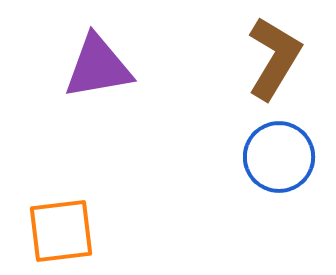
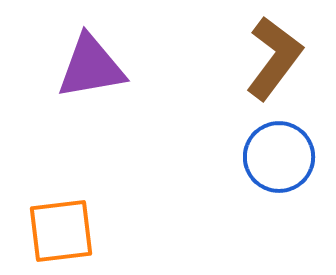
brown L-shape: rotated 6 degrees clockwise
purple triangle: moved 7 px left
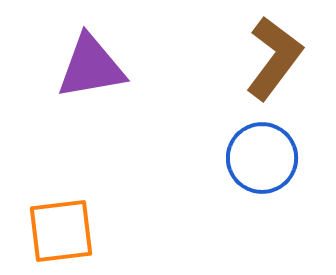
blue circle: moved 17 px left, 1 px down
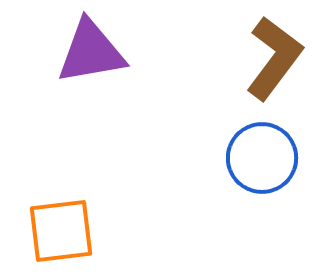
purple triangle: moved 15 px up
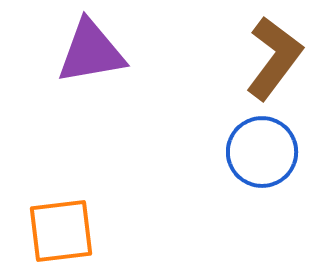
blue circle: moved 6 px up
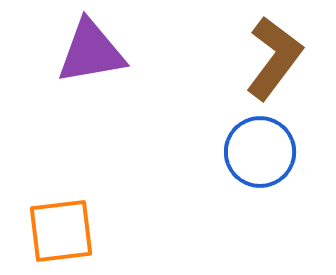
blue circle: moved 2 px left
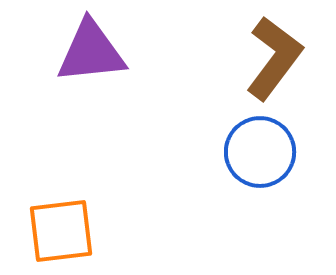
purple triangle: rotated 4 degrees clockwise
